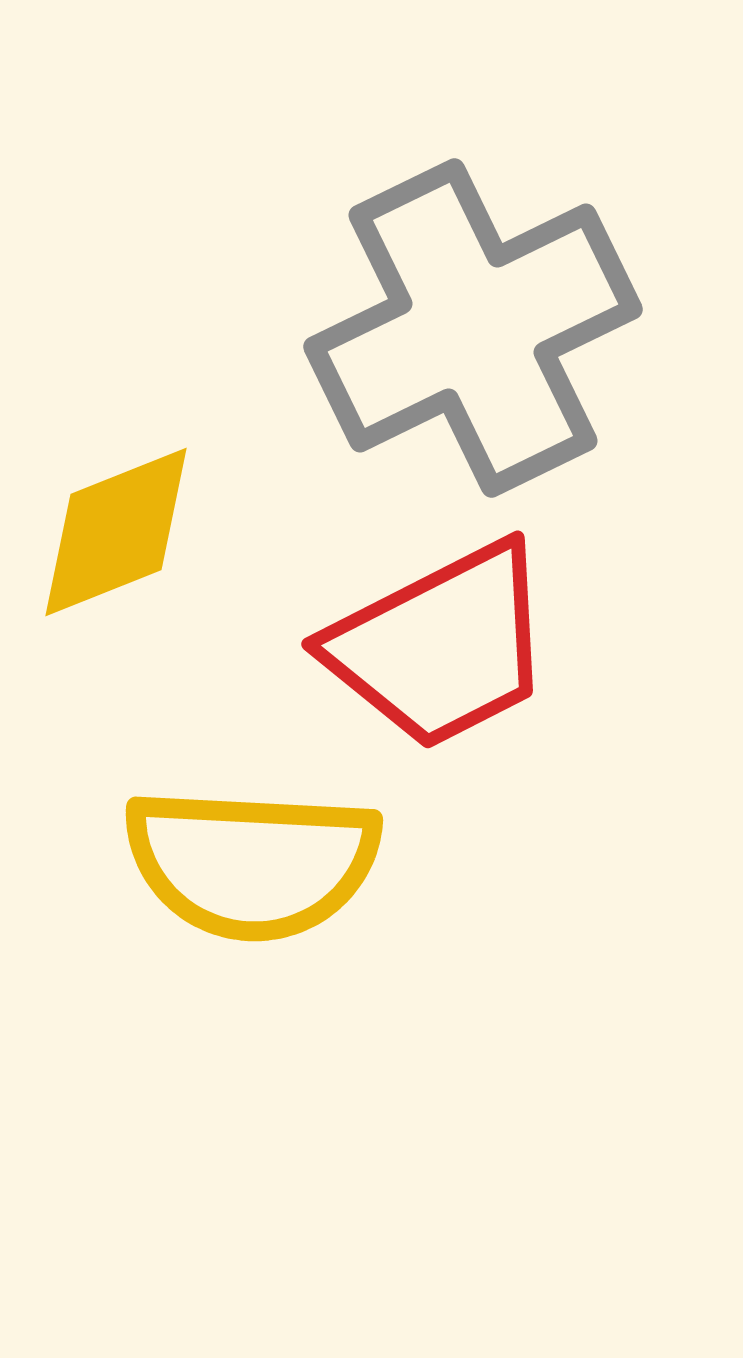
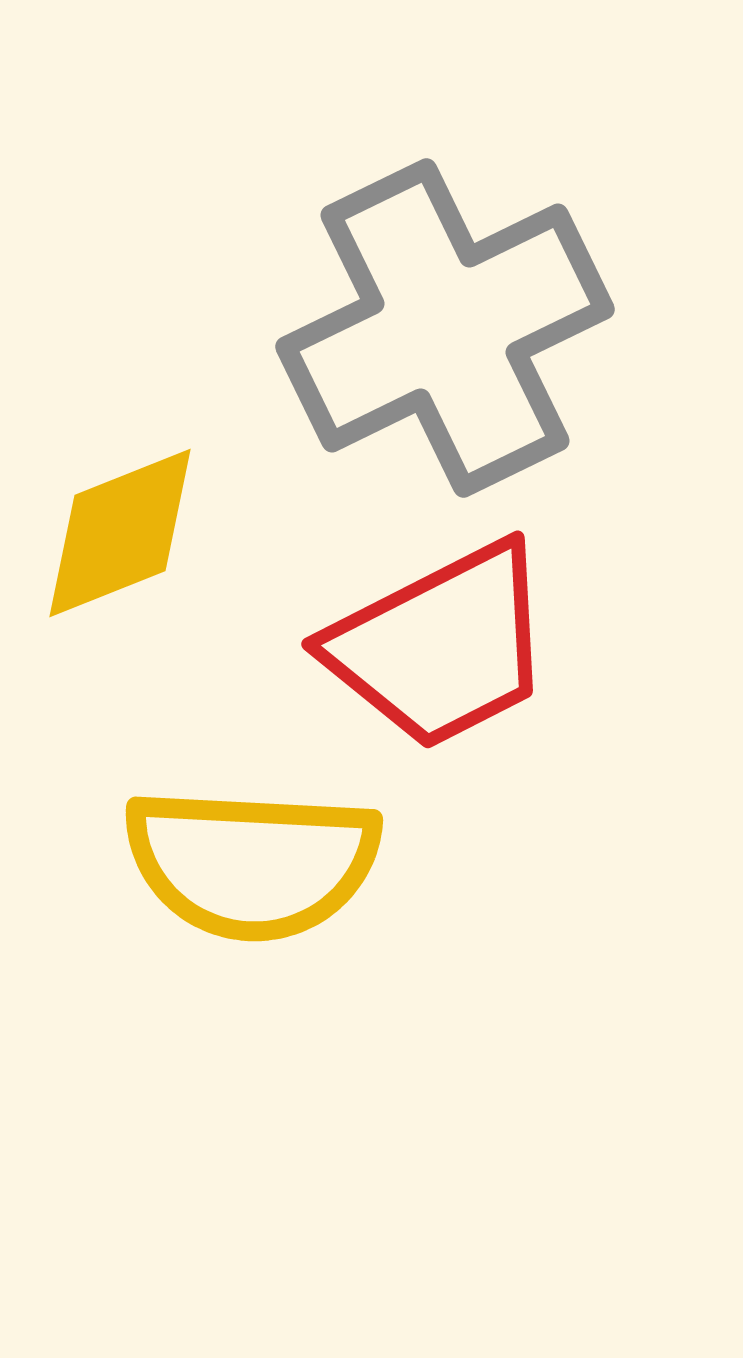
gray cross: moved 28 px left
yellow diamond: moved 4 px right, 1 px down
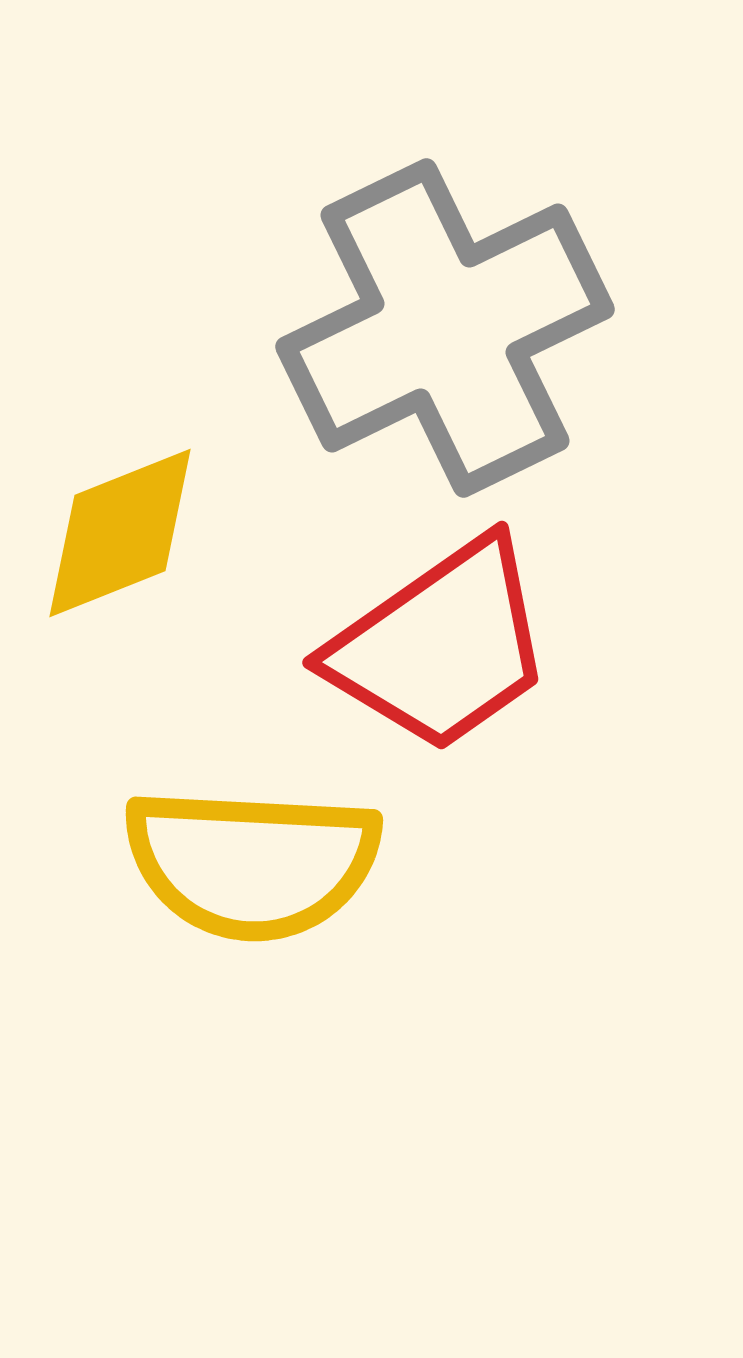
red trapezoid: rotated 8 degrees counterclockwise
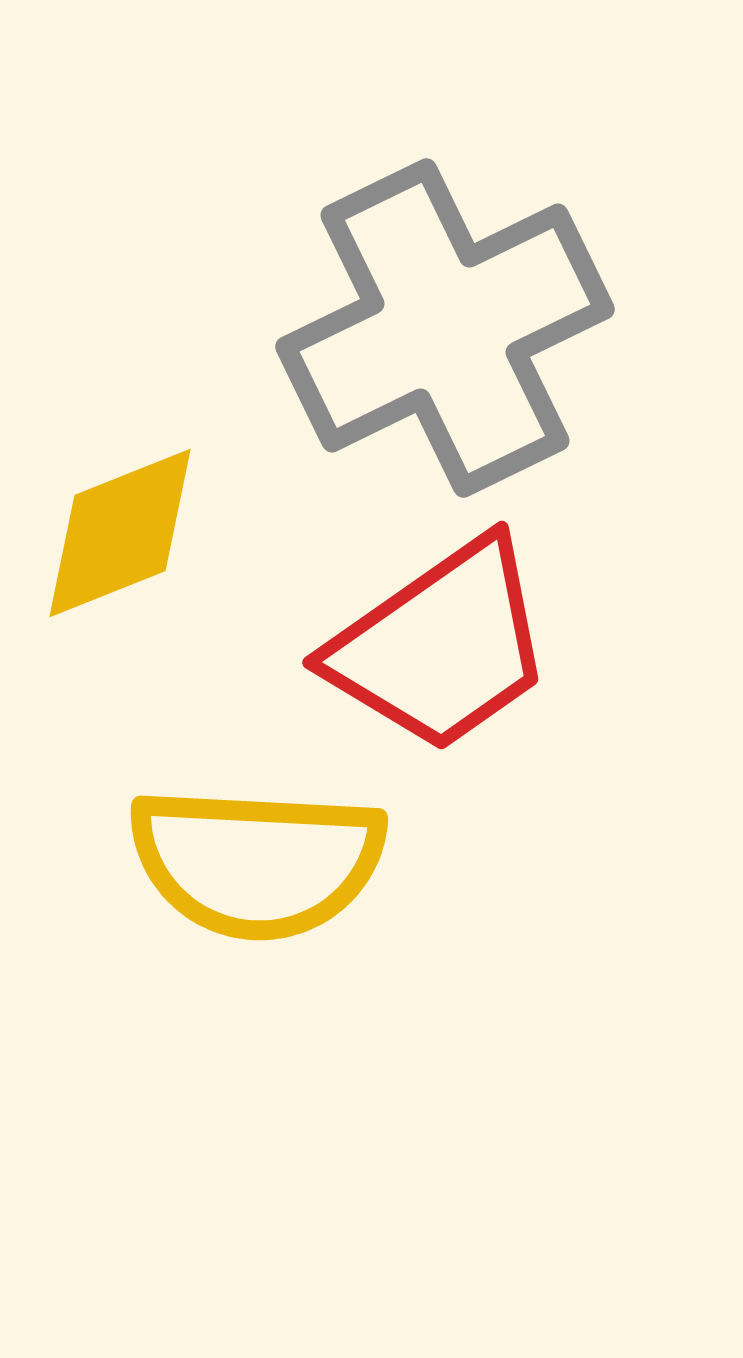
yellow semicircle: moved 5 px right, 1 px up
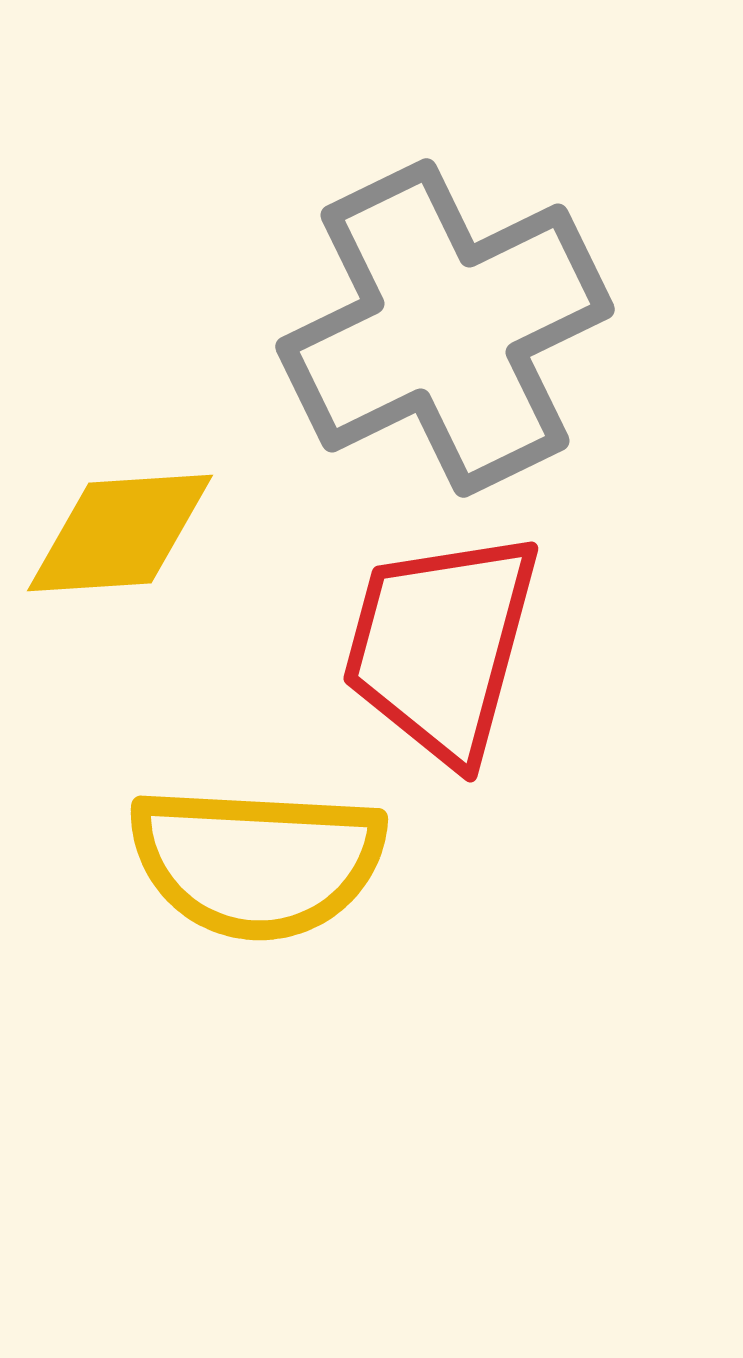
yellow diamond: rotated 18 degrees clockwise
red trapezoid: rotated 140 degrees clockwise
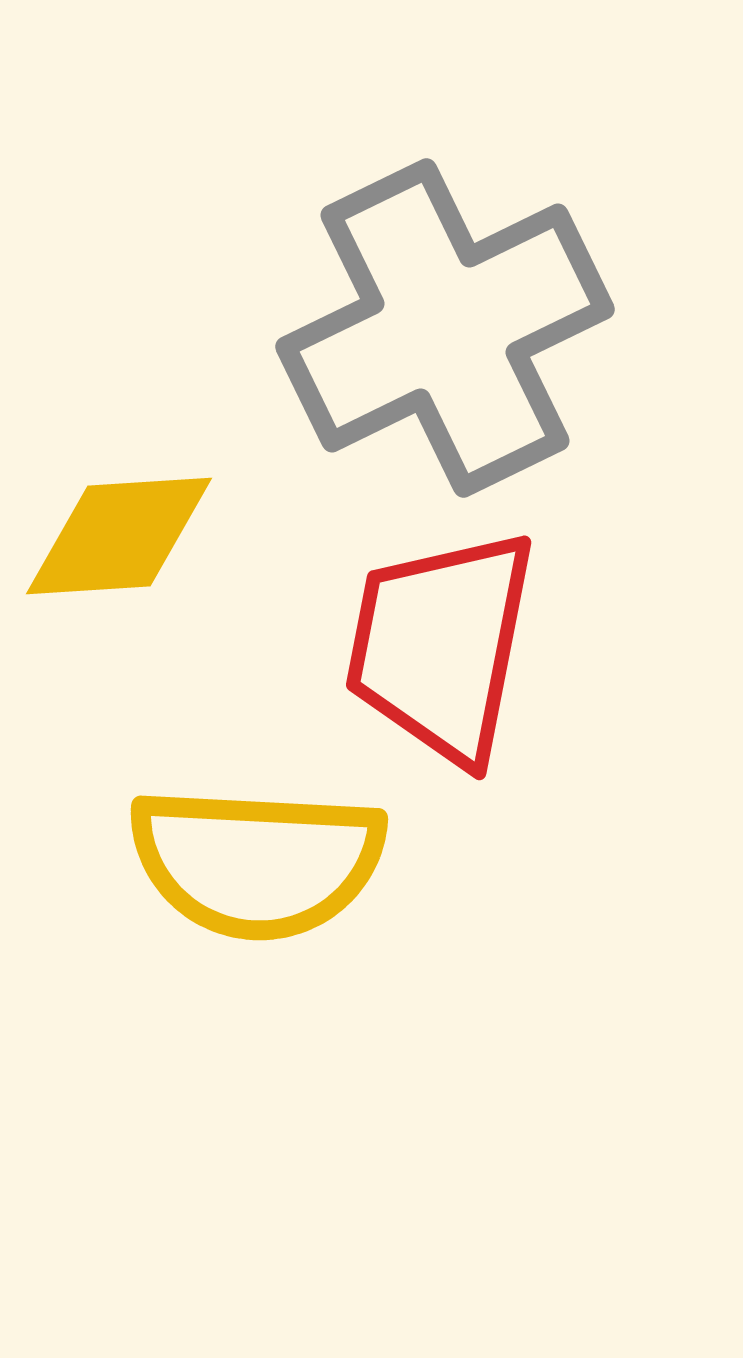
yellow diamond: moved 1 px left, 3 px down
red trapezoid: rotated 4 degrees counterclockwise
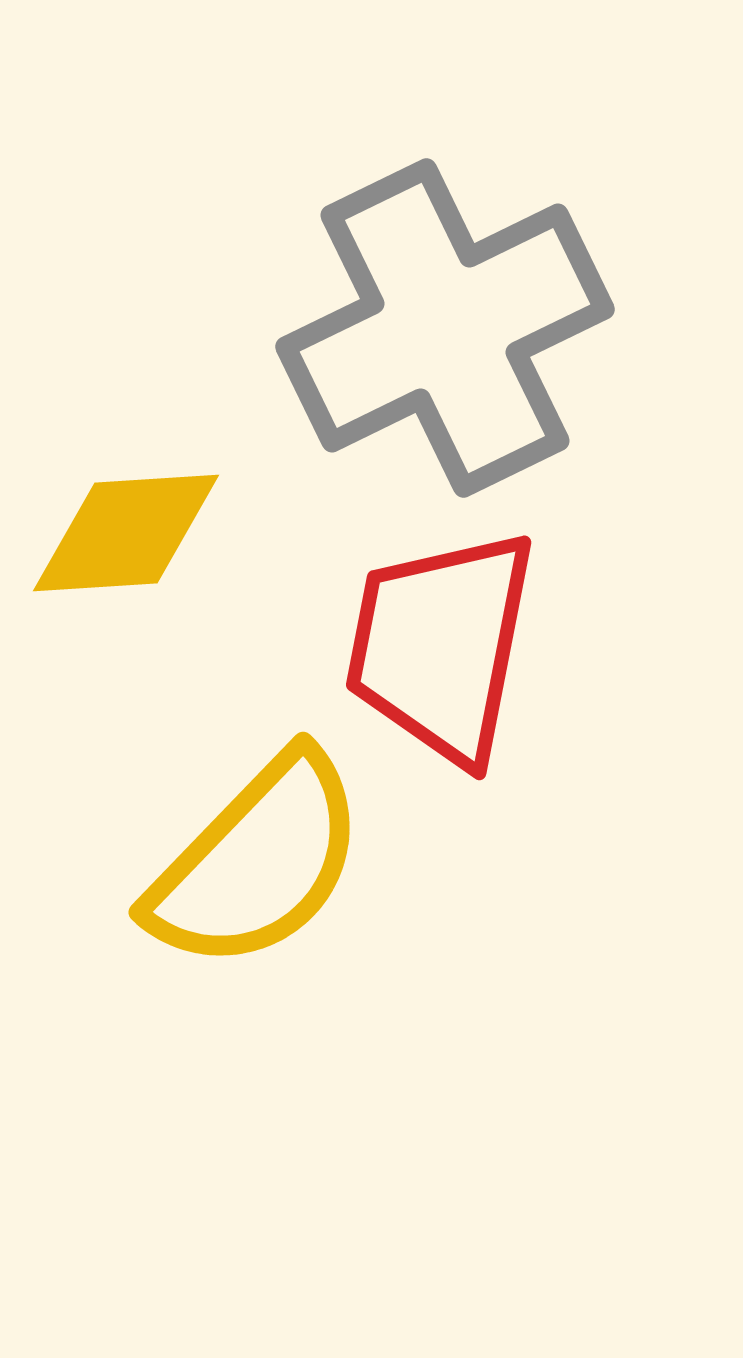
yellow diamond: moved 7 px right, 3 px up
yellow semicircle: rotated 49 degrees counterclockwise
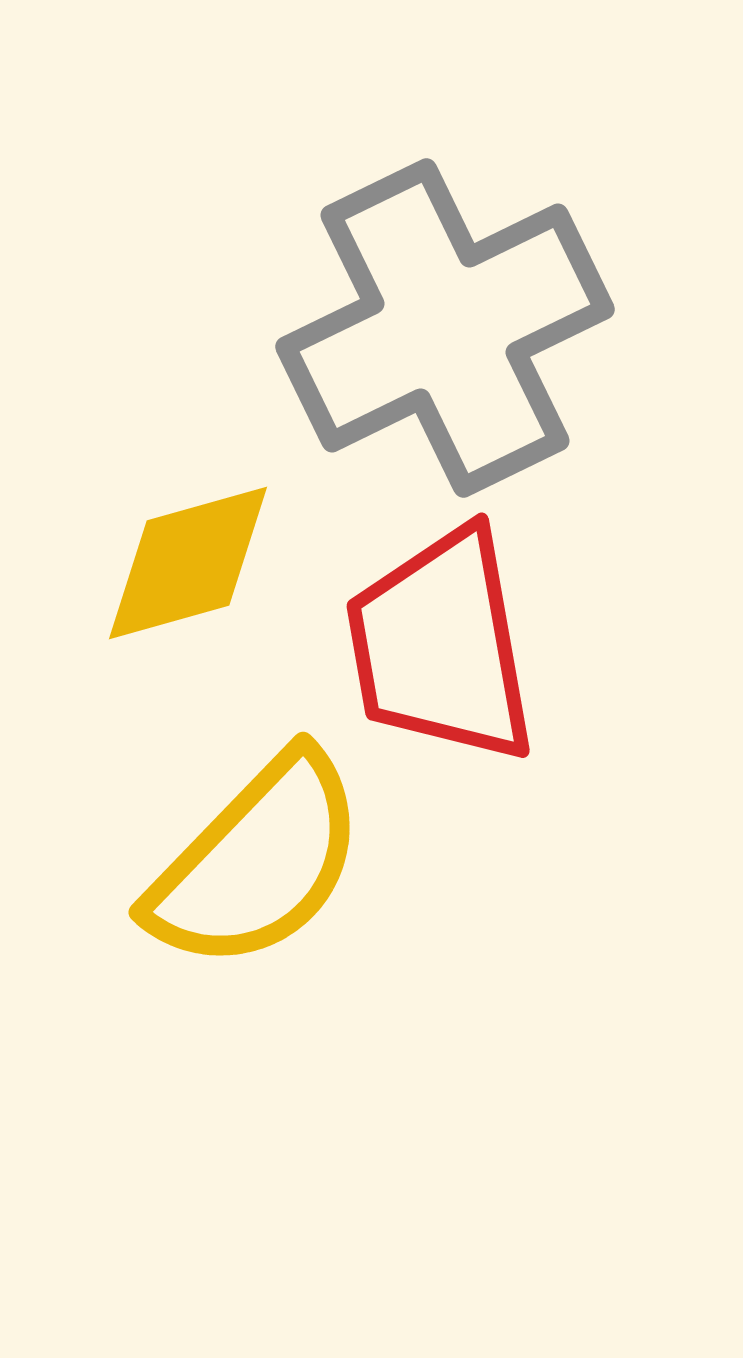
yellow diamond: moved 62 px right, 30 px down; rotated 12 degrees counterclockwise
red trapezoid: rotated 21 degrees counterclockwise
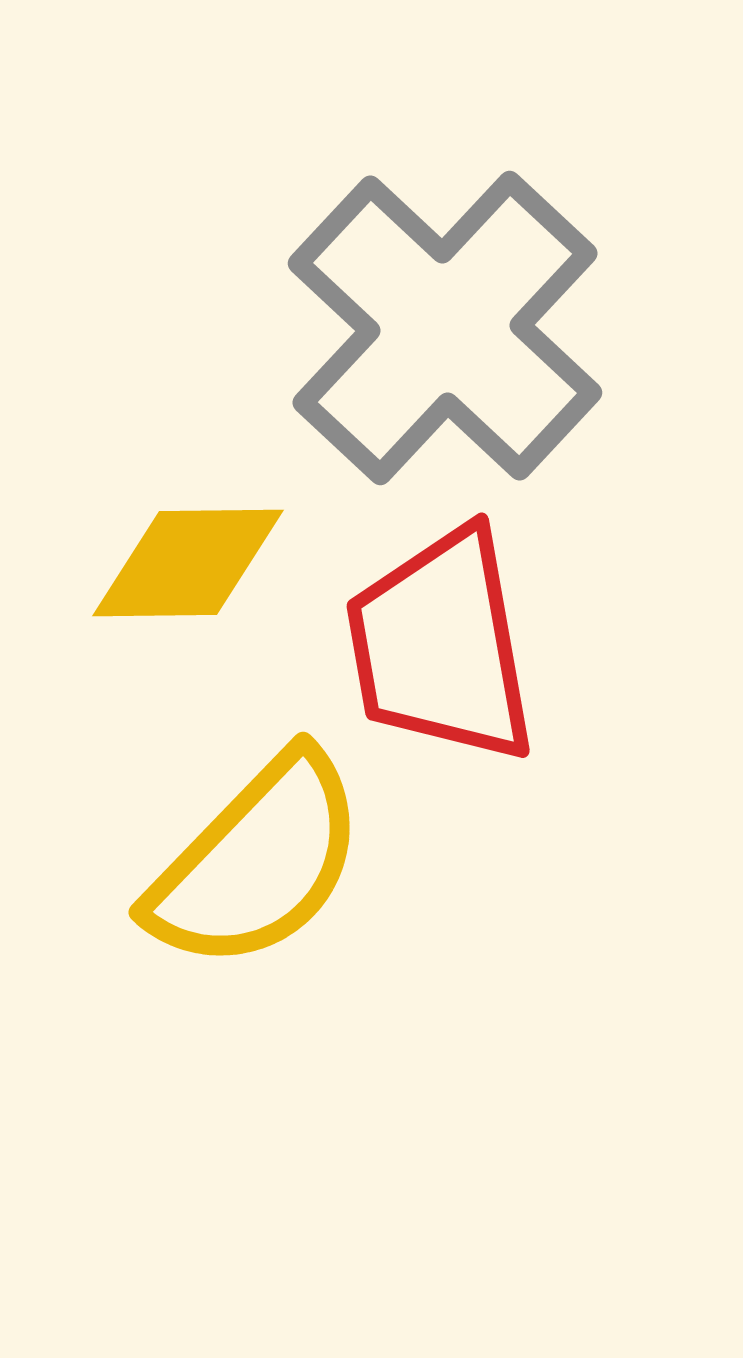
gray cross: rotated 21 degrees counterclockwise
yellow diamond: rotated 15 degrees clockwise
